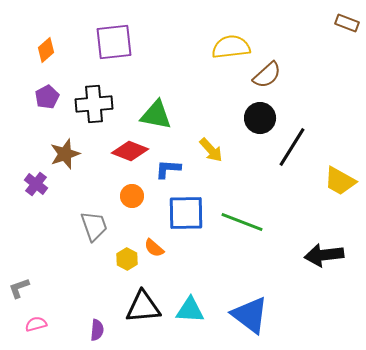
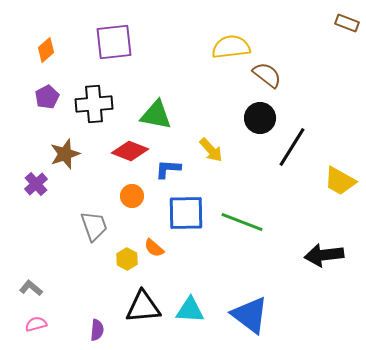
brown semicircle: rotated 100 degrees counterclockwise
purple cross: rotated 10 degrees clockwise
gray L-shape: moved 12 px right; rotated 60 degrees clockwise
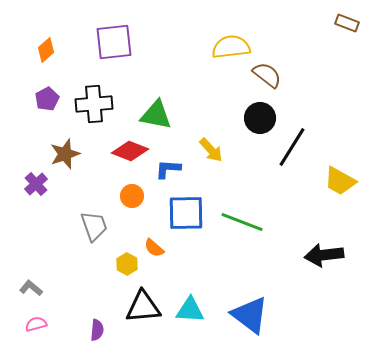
purple pentagon: moved 2 px down
yellow hexagon: moved 5 px down
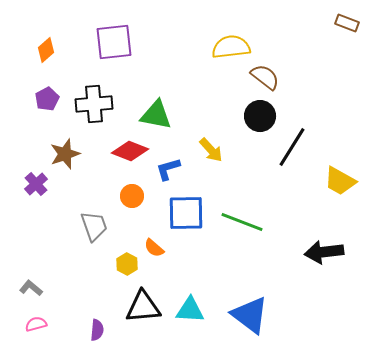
brown semicircle: moved 2 px left, 2 px down
black circle: moved 2 px up
blue L-shape: rotated 20 degrees counterclockwise
black arrow: moved 3 px up
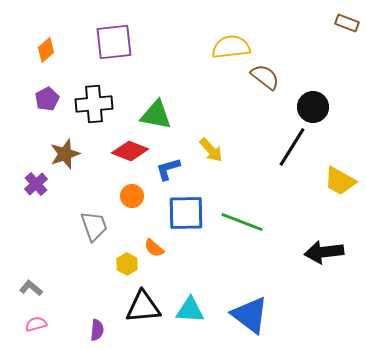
black circle: moved 53 px right, 9 px up
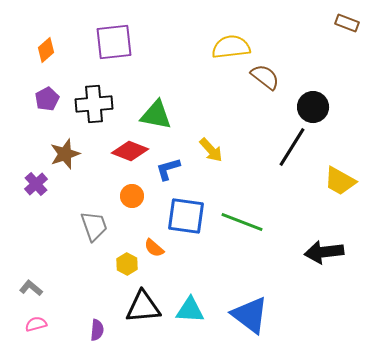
blue square: moved 3 px down; rotated 9 degrees clockwise
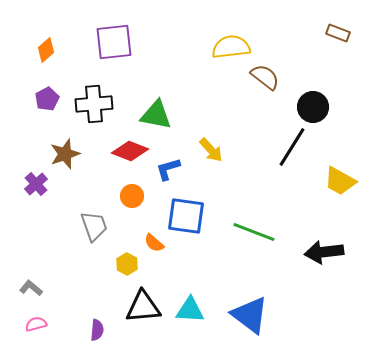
brown rectangle: moved 9 px left, 10 px down
green line: moved 12 px right, 10 px down
orange semicircle: moved 5 px up
